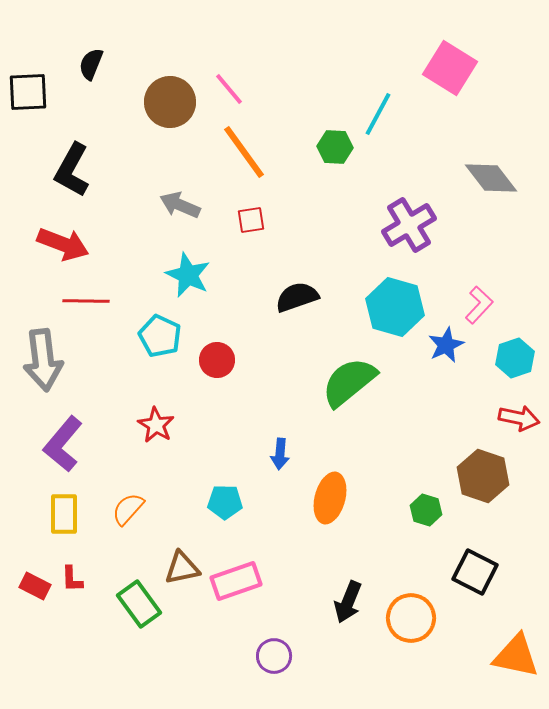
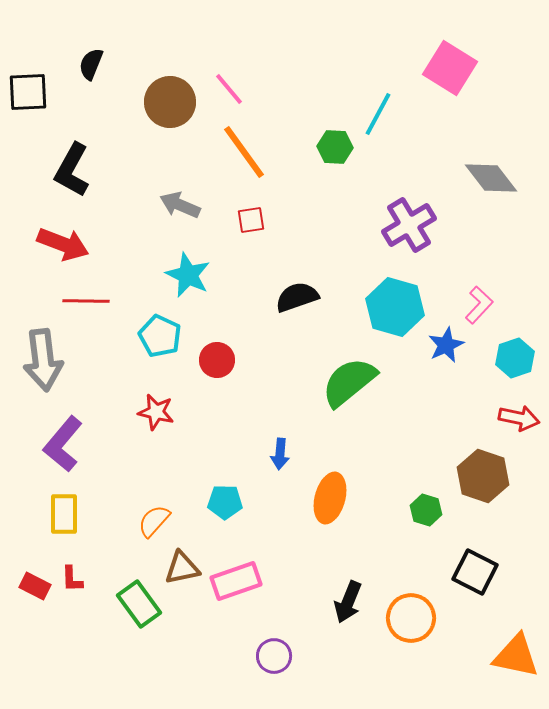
red star at (156, 425): moved 13 px up; rotated 18 degrees counterclockwise
orange semicircle at (128, 509): moved 26 px right, 12 px down
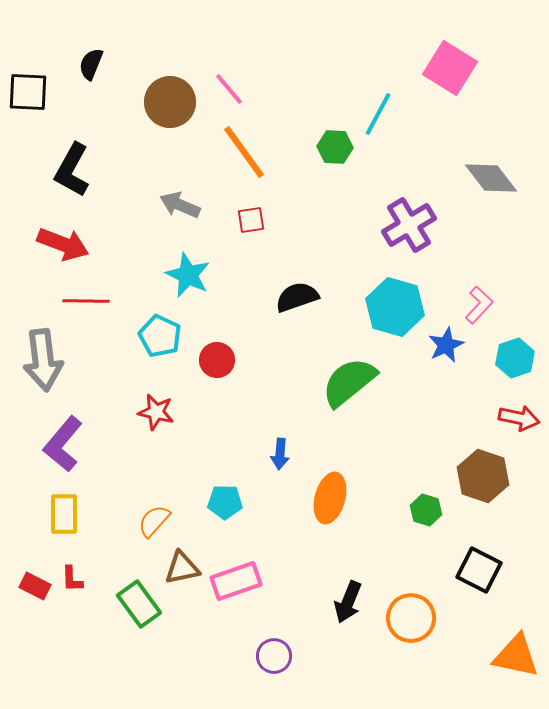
black square at (28, 92): rotated 6 degrees clockwise
black square at (475, 572): moved 4 px right, 2 px up
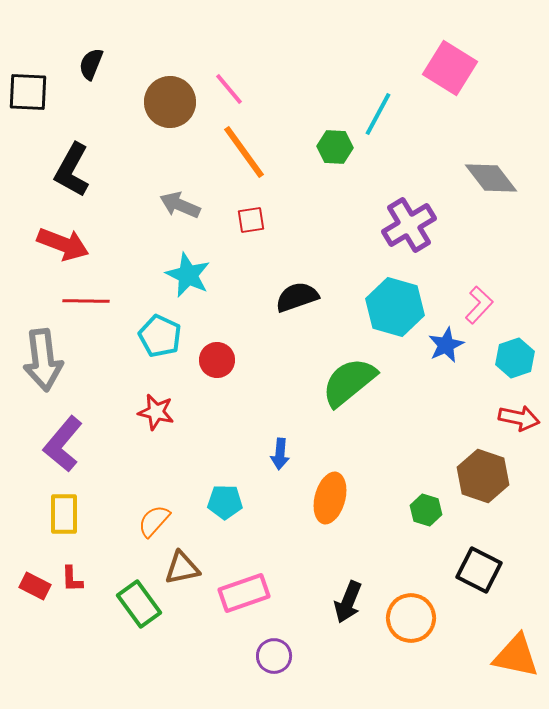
pink rectangle at (236, 581): moved 8 px right, 12 px down
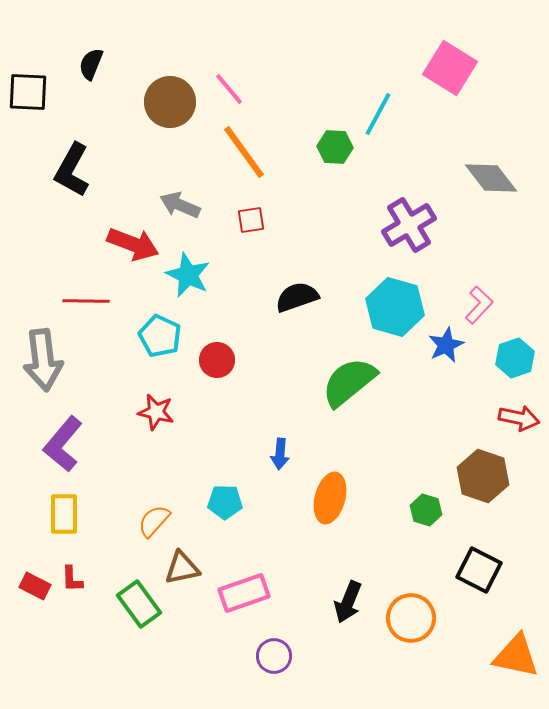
red arrow at (63, 244): moved 70 px right
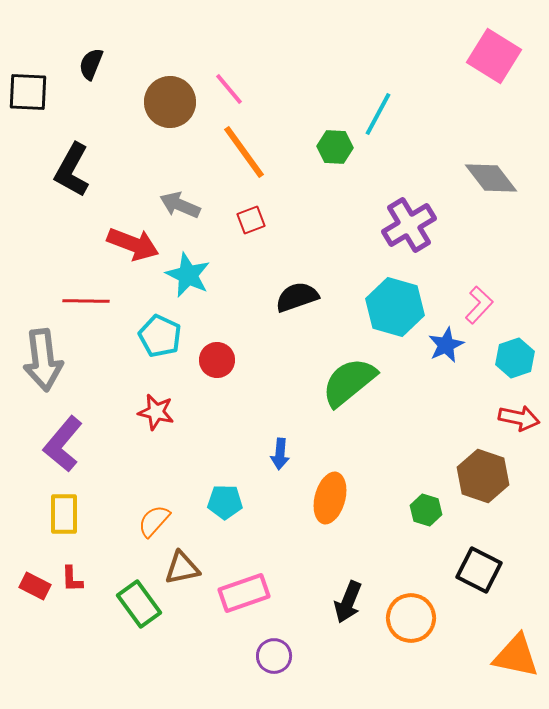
pink square at (450, 68): moved 44 px right, 12 px up
red square at (251, 220): rotated 12 degrees counterclockwise
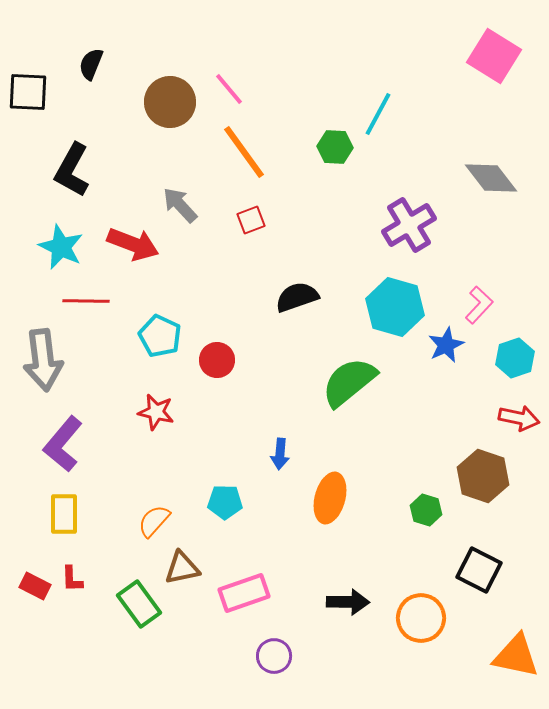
gray arrow at (180, 205): rotated 24 degrees clockwise
cyan star at (188, 275): moved 127 px left, 28 px up
black arrow at (348, 602): rotated 111 degrees counterclockwise
orange circle at (411, 618): moved 10 px right
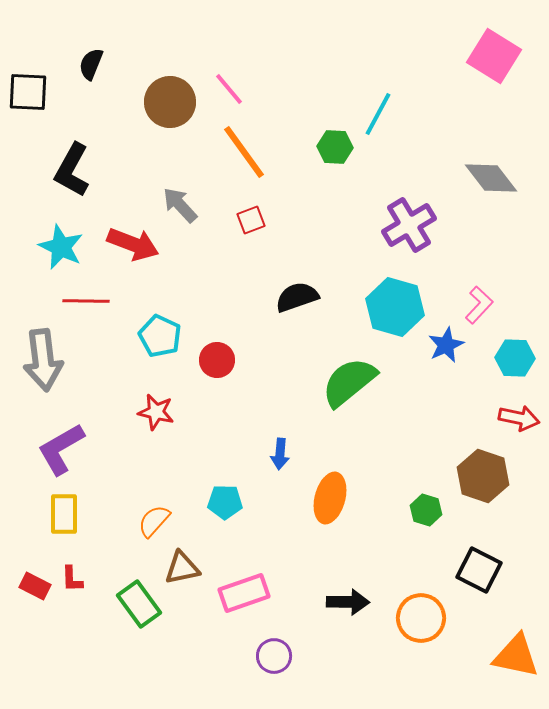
cyan hexagon at (515, 358): rotated 21 degrees clockwise
purple L-shape at (63, 444): moved 2 px left, 5 px down; rotated 20 degrees clockwise
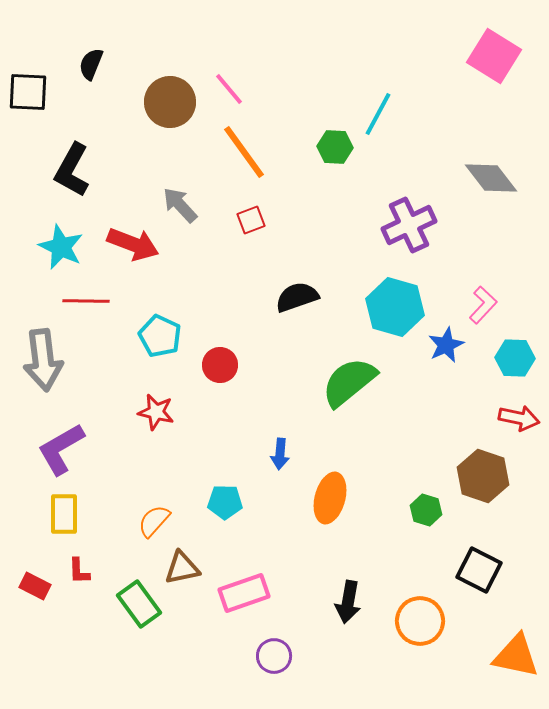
purple cross at (409, 225): rotated 6 degrees clockwise
pink L-shape at (479, 305): moved 4 px right
red circle at (217, 360): moved 3 px right, 5 px down
red L-shape at (72, 579): moved 7 px right, 8 px up
black arrow at (348, 602): rotated 99 degrees clockwise
orange circle at (421, 618): moved 1 px left, 3 px down
